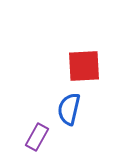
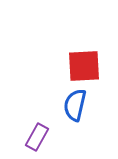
blue semicircle: moved 6 px right, 4 px up
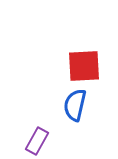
purple rectangle: moved 4 px down
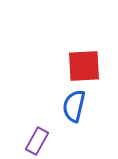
blue semicircle: moved 1 px left, 1 px down
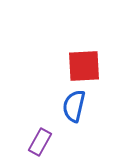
purple rectangle: moved 3 px right, 1 px down
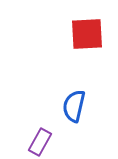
red square: moved 3 px right, 32 px up
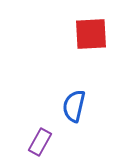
red square: moved 4 px right
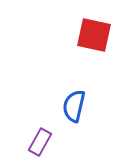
red square: moved 3 px right, 1 px down; rotated 15 degrees clockwise
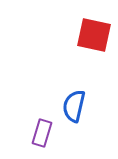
purple rectangle: moved 2 px right, 9 px up; rotated 12 degrees counterclockwise
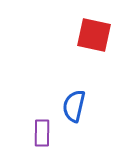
purple rectangle: rotated 16 degrees counterclockwise
